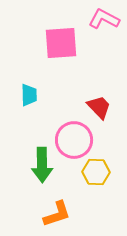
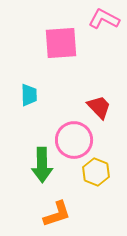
yellow hexagon: rotated 20 degrees clockwise
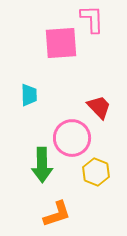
pink L-shape: moved 12 px left; rotated 60 degrees clockwise
pink circle: moved 2 px left, 2 px up
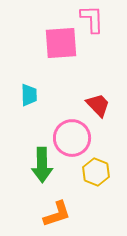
red trapezoid: moved 1 px left, 2 px up
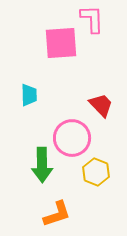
red trapezoid: moved 3 px right
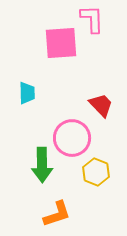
cyan trapezoid: moved 2 px left, 2 px up
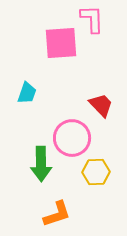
cyan trapezoid: rotated 20 degrees clockwise
green arrow: moved 1 px left, 1 px up
yellow hexagon: rotated 24 degrees counterclockwise
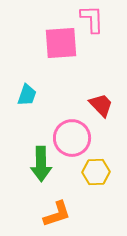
cyan trapezoid: moved 2 px down
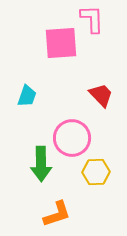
cyan trapezoid: moved 1 px down
red trapezoid: moved 10 px up
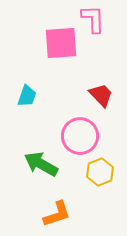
pink L-shape: moved 1 px right
pink circle: moved 8 px right, 2 px up
green arrow: rotated 120 degrees clockwise
yellow hexagon: moved 4 px right; rotated 20 degrees counterclockwise
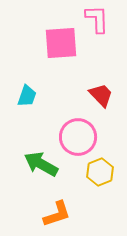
pink L-shape: moved 4 px right
pink circle: moved 2 px left, 1 px down
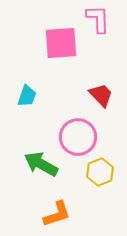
pink L-shape: moved 1 px right
